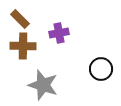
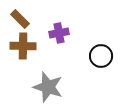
black circle: moved 13 px up
gray star: moved 5 px right, 2 px down
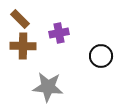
gray star: rotated 12 degrees counterclockwise
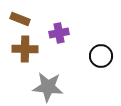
brown rectangle: rotated 24 degrees counterclockwise
brown cross: moved 2 px right, 3 px down
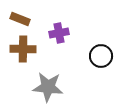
brown cross: moved 2 px left
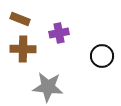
black circle: moved 1 px right
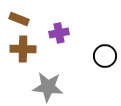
brown rectangle: moved 1 px left
black circle: moved 3 px right
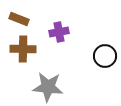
purple cross: moved 1 px up
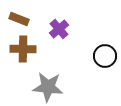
purple cross: moved 3 px up; rotated 30 degrees counterclockwise
